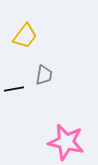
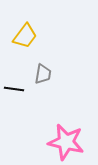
gray trapezoid: moved 1 px left, 1 px up
black line: rotated 18 degrees clockwise
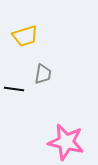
yellow trapezoid: rotated 36 degrees clockwise
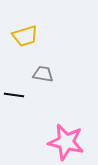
gray trapezoid: rotated 90 degrees counterclockwise
black line: moved 6 px down
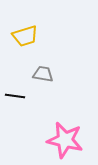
black line: moved 1 px right, 1 px down
pink star: moved 1 px left, 2 px up
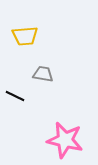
yellow trapezoid: rotated 12 degrees clockwise
black line: rotated 18 degrees clockwise
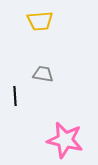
yellow trapezoid: moved 15 px right, 15 px up
black line: rotated 60 degrees clockwise
